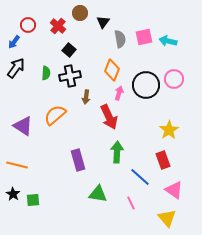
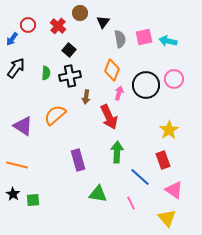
blue arrow: moved 2 px left, 3 px up
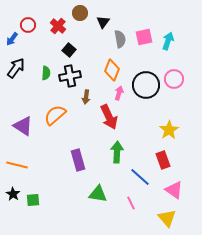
cyan arrow: rotated 96 degrees clockwise
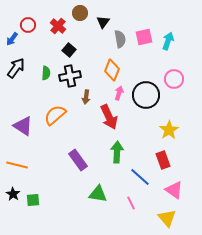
black circle: moved 10 px down
purple rectangle: rotated 20 degrees counterclockwise
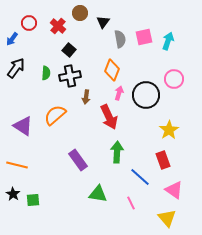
red circle: moved 1 px right, 2 px up
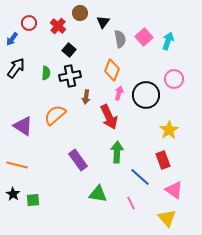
pink square: rotated 30 degrees counterclockwise
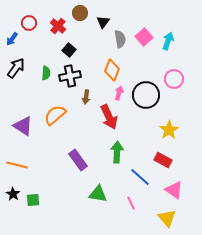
red rectangle: rotated 42 degrees counterclockwise
